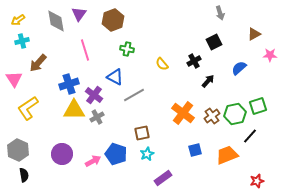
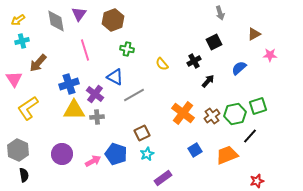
purple cross: moved 1 px right, 1 px up
gray cross: rotated 24 degrees clockwise
brown square: rotated 14 degrees counterclockwise
blue square: rotated 16 degrees counterclockwise
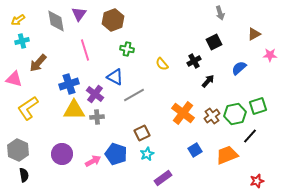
pink triangle: rotated 42 degrees counterclockwise
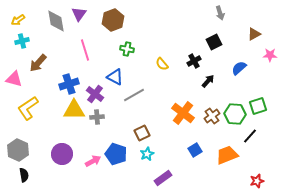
green hexagon: rotated 15 degrees clockwise
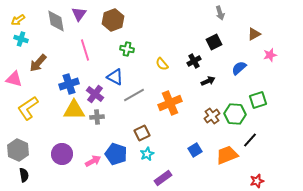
cyan cross: moved 1 px left, 2 px up; rotated 32 degrees clockwise
pink star: rotated 16 degrees counterclockwise
black arrow: rotated 24 degrees clockwise
green square: moved 6 px up
orange cross: moved 13 px left, 10 px up; rotated 30 degrees clockwise
black line: moved 4 px down
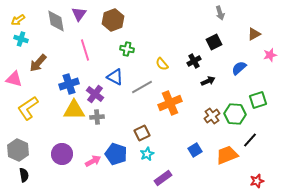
gray line: moved 8 px right, 8 px up
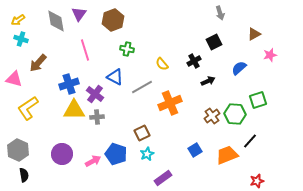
black line: moved 1 px down
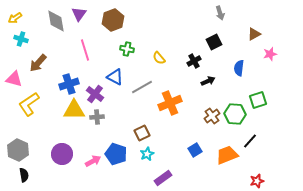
yellow arrow: moved 3 px left, 2 px up
pink star: moved 1 px up
yellow semicircle: moved 3 px left, 6 px up
blue semicircle: rotated 42 degrees counterclockwise
yellow L-shape: moved 1 px right, 4 px up
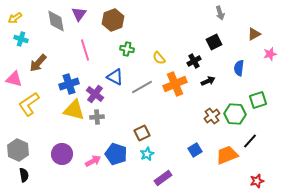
orange cross: moved 5 px right, 19 px up
yellow triangle: rotated 15 degrees clockwise
